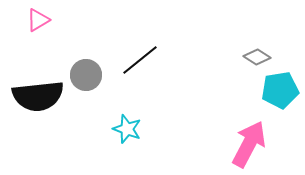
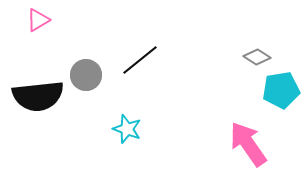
cyan pentagon: moved 1 px right
pink arrow: moved 1 px left; rotated 63 degrees counterclockwise
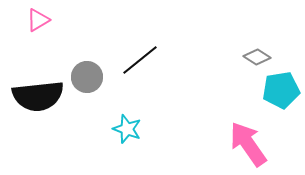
gray circle: moved 1 px right, 2 px down
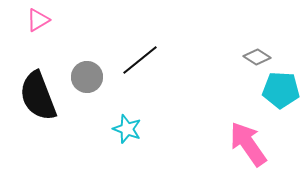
cyan pentagon: rotated 12 degrees clockwise
black semicircle: rotated 75 degrees clockwise
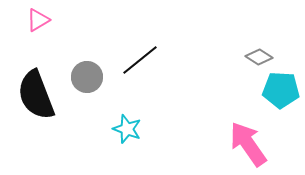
gray diamond: moved 2 px right
black semicircle: moved 2 px left, 1 px up
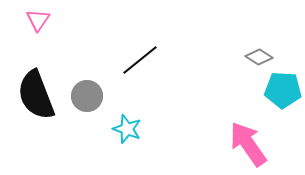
pink triangle: rotated 25 degrees counterclockwise
gray circle: moved 19 px down
cyan pentagon: moved 2 px right
